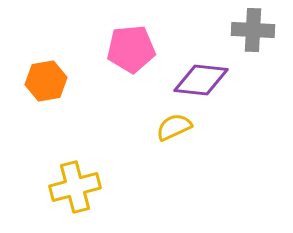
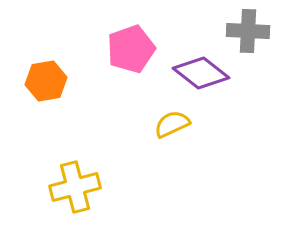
gray cross: moved 5 px left, 1 px down
pink pentagon: rotated 15 degrees counterclockwise
purple diamond: moved 7 px up; rotated 32 degrees clockwise
yellow semicircle: moved 2 px left, 3 px up
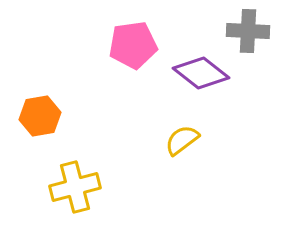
pink pentagon: moved 2 px right, 4 px up; rotated 12 degrees clockwise
orange hexagon: moved 6 px left, 35 px down
yellow semicircle: moved 10 px right, 16 px down; rotated 12 degrees counterclockwise
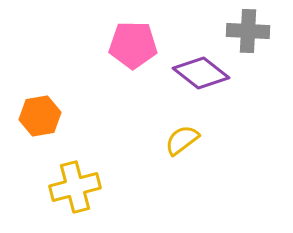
pink pentagon: rotated 9 degrees clockwise
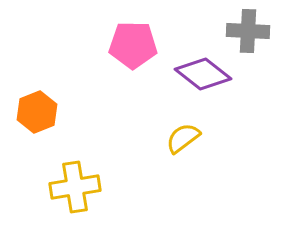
purple diamond: moved 2 px right, 1 px down
orange hexagon: moved 3 px left, 4 px up; rotated 12 degrees counterclockwise
yellow semicircle: moved 1 px right, 2 px up
yellow cross: rotated 6 degrees clockwise
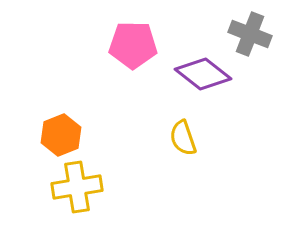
gray cross: moved 2 px right, 3 px down; rotated 18 degrees clockwise
orange hexagon: moved 24 px right, 23 px down
yellow semicircle: rotated 72 degrees counterclockwise
yellow cross: moved 2 px right
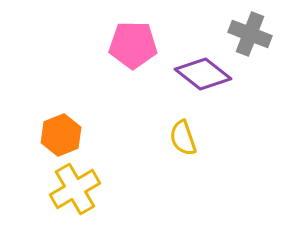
yellow cross: moved 2 px left, 2 px down; rotated 21 degrees counterclockwise
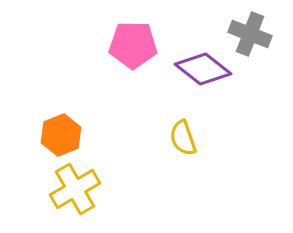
purple diamond: moved 5 px up
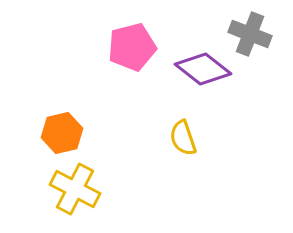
pink pentagon: moved 1 px left, 2 px down; rotated 15 degrees counterclockwise
orange hexagon: moved 1 px right, 2 px up; rotated 9 degrees clockwise
yellow cross: rotated 33 degrees counterclockwise
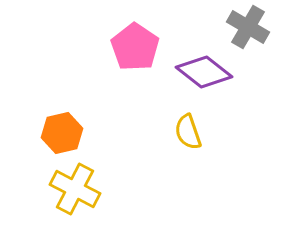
gray cross: moved 2 px left, 7 px up; rotated 9 degrees clockwise
pink pentagon: moved 3 px right; rotated 24 degrees counterclockwise
purple diamond: moved 1 px right, 3 px down
yellow semicircle: moved 5 px right, 6 px up
